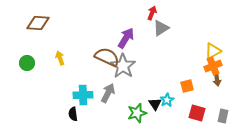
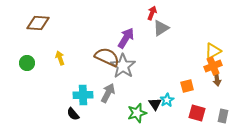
black semicircle: rotated 32 degrees counterclockwise
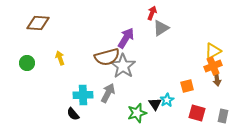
brown semicircle: rotated 140 degrees clockwise
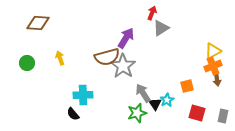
gray arrow: moved 35 px right; rotated 60 degrees counterclockwise
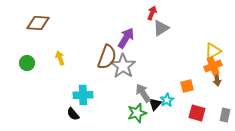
brown semicircle: rotated 55 degrees counterclockwise
black triangle: rotated 16 degrees clockwise
gray rectangle: moved 2 px right, 1 px up
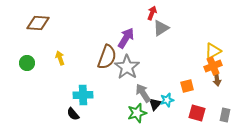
gray star: moved 4 px right, 1 px down
cyan star: rotated 16 degrees clockwise
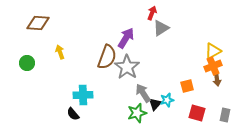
yellow arrow: moved 6 px up
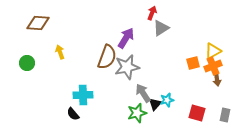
gray star: rotated 25 degrees clockwise
orange square: moved 6 px right, 23 px up
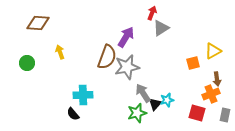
purple arrow: moved 1 px up
orange cross: moved 2 px left, 28 px down
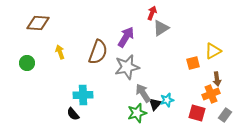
brown semicircle: moved 9 px left, 5 px up
gray rectangle: rotated 24 degrees clockwise
